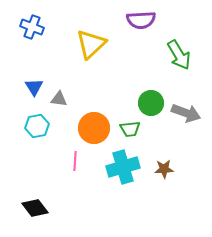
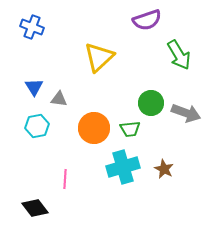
purple semicircle: moved 6 px right; rotated 16 degrees counterclockwise
yellow triangle: moved 8 px right, 13 px down
pink line: moved 10 px left, 18 px down
brown star: rotated 30 degrees clockwise
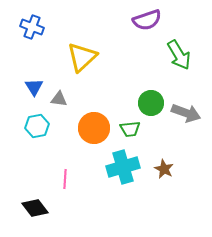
yellow triangle: moved 17 px left
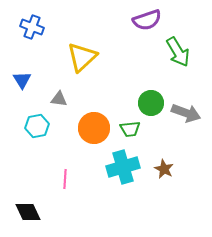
green arrow: moved 1 px left, 3 px up
blue triangle: moved 12 px left, 7 px up
black diamond: moved 7 px left, 4 px down; rotated 12 degrees clockwise
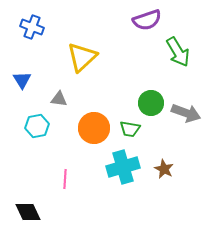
green trapezoid: rotated 15 degrees clockwise
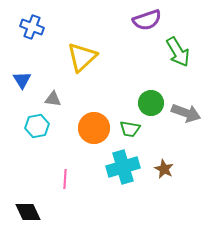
gray triangle: moved 6 px left
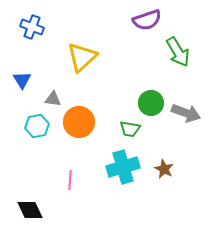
orange circle: moved 15 px left, 6 px up
pink line: moved 5 px right, 1 px down
black diamond: moved 2 px right, 2 px up
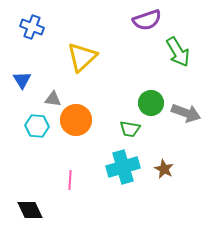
orange circle: moved 3 px left, 2 px up
cyan hexagon: rotated 15 degrees clockwise
